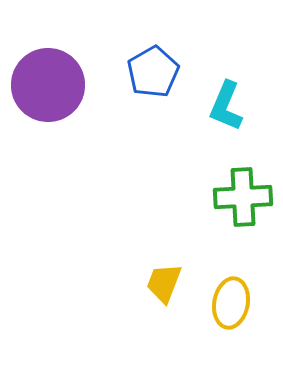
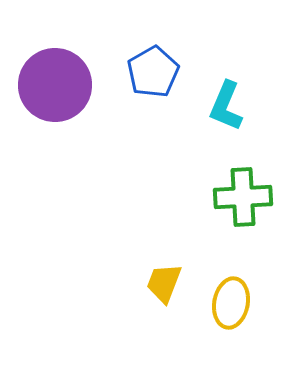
purple circle: moved 7 px right
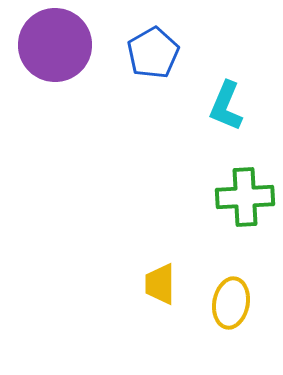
blue pentagon: moved 19 px up
purple circle: moved 40 px up
green cross: moved 2 px right
yellow trapezoid: moved 4 px left, 1 px down; rotated 21 degrees counterclockwise
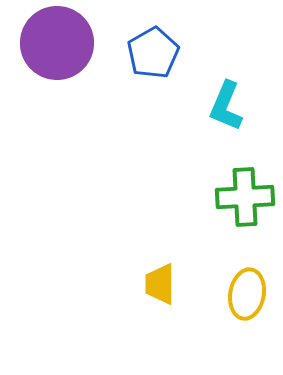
purple circle: moved 2 px right, 2 px up
yellow ellipse: moved 16 px right, 9 px up
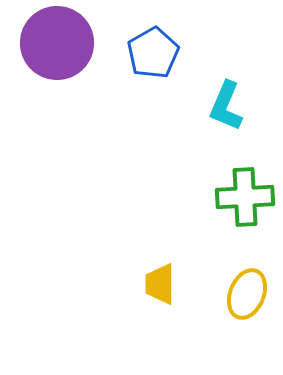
yellow ellipse: rotated 12 degrees clockwise
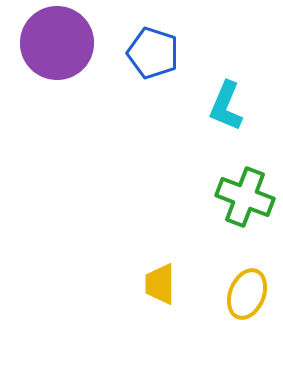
blue pentagon: rotated 24 degrees counterclockwise
green cross: rotated 24 degrees clockwise
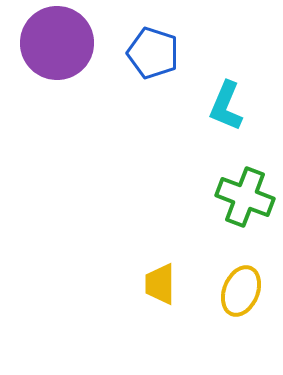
yellow ellipse: moved 6 px left, 3 px up
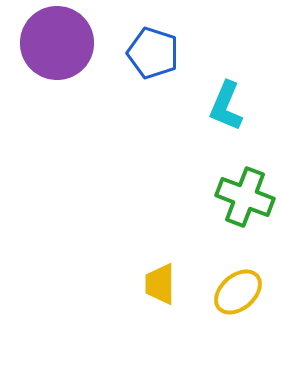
yellow ellipse: moved 3 px left, 1 px down; rotated 27 degrees clockwise
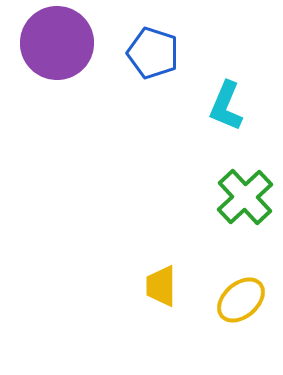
green cross: rotated 26 degrees clockwise
yellow trapezoid: moved 1 px right, 2 px down
yellow ellipse: moved 3 px right, 8 px down
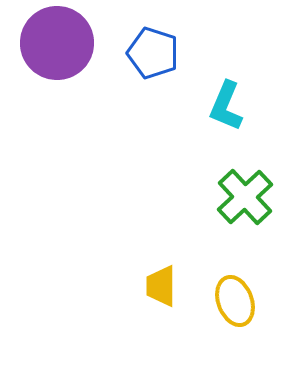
yellow ellipse: moved 6 px left, 1 px down; rotated 69 degrees counterclockwise
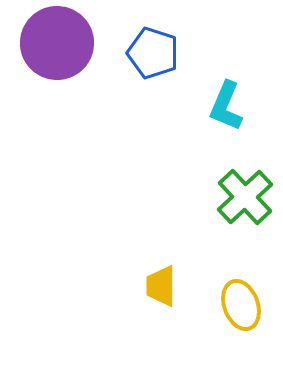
yellow ellipse: moved 6 px right, 4 px down
